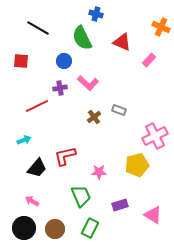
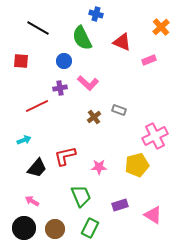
orange cross: rotated 24 degrees clockwise
pink rectangle: rotated 24 degrees clockwise
pink star: moved 5 px up
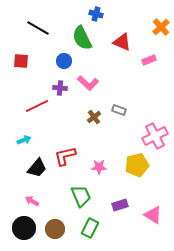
purple cross: rotated 16 degrees clockwise
